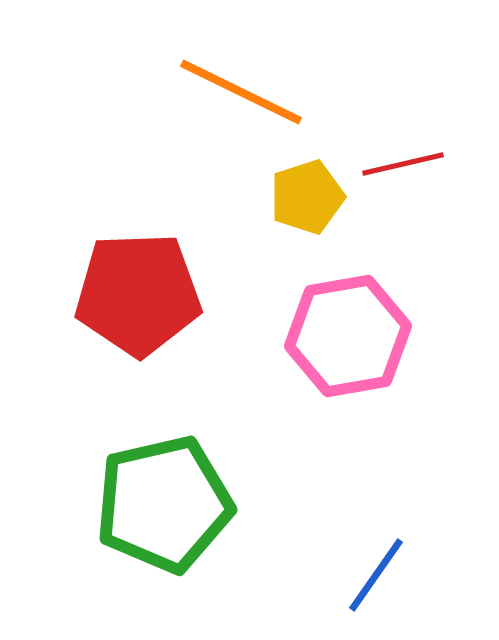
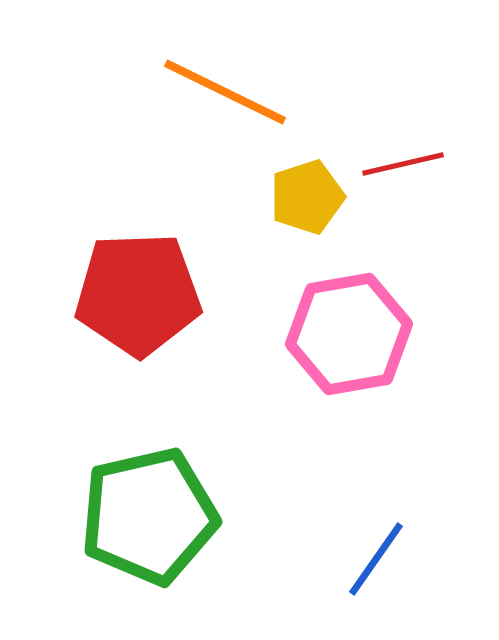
orange line: moved 16 px left
pink hexagon: moved 1 px right, 2 px up
green pentagon: moved 15 px left, 12 px down
blue line: moved 16 px up
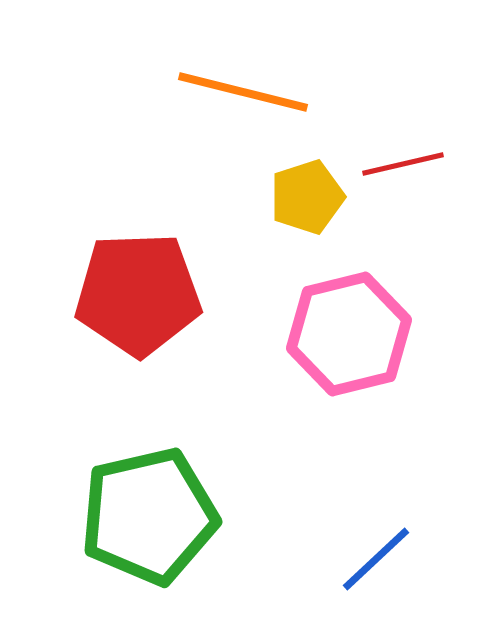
orange line: moved 18 px right; rotated 12 degrees counterclockwise
pink hexagon: rotated 4 degrees counterclockwise
blue line: rotated 12 degrees clockwise
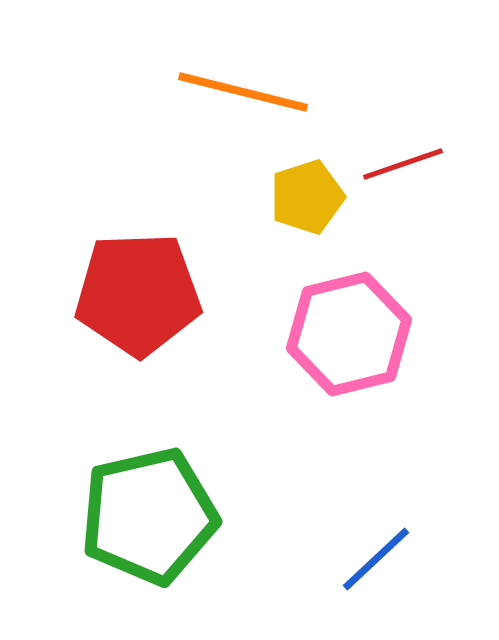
red line: rotated 6 degrees counterclockwise
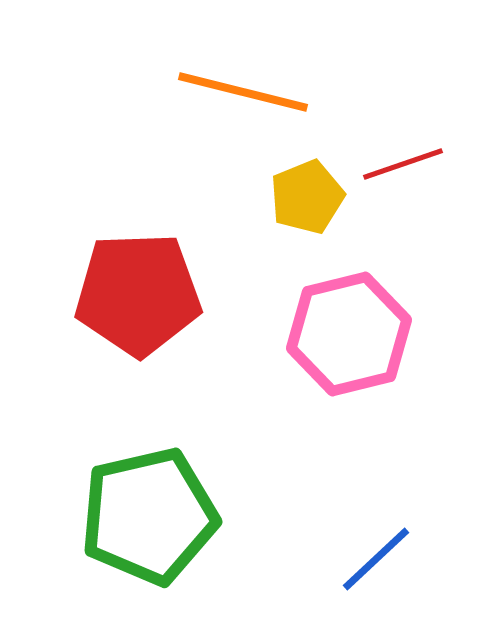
yellow pentagon: rotated 4 degrees counterclockwise
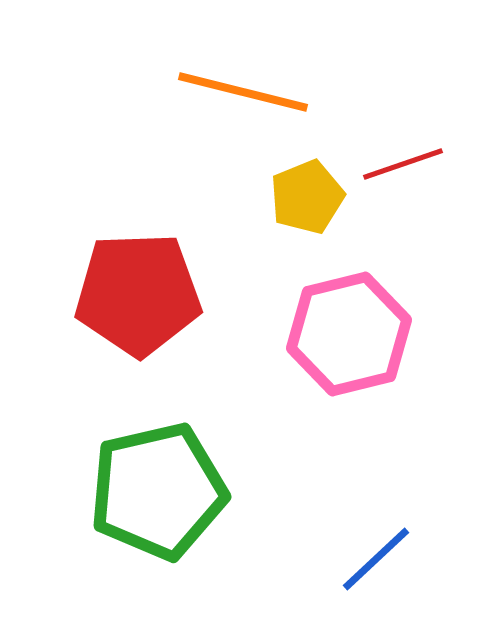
green pentagon: moved 9 px right, 25 px up
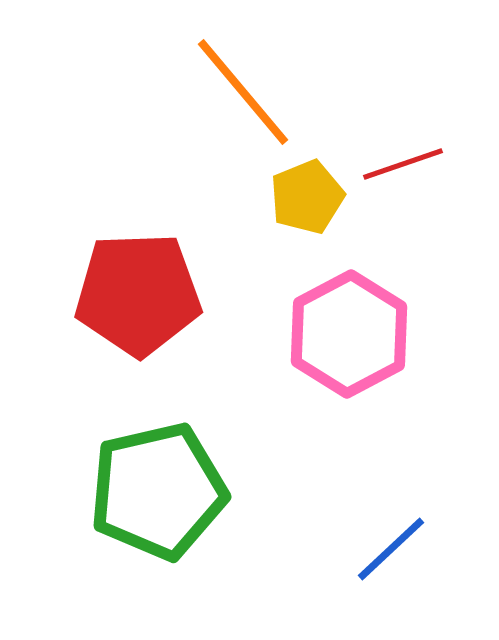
orange line: rotated 36 degrees clockwise
pink hexagon: rotated 14 degrees counterclockwise
blue line: moved 15 px right, 10 px up
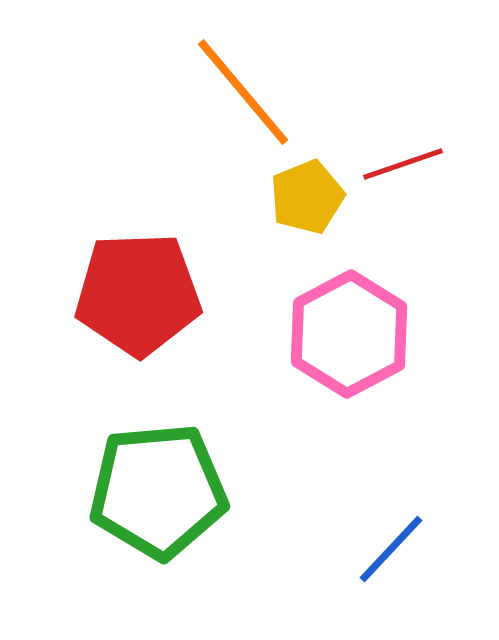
green pentagon: rotated 8 degrees clockwise
blue line: rotated 4 degrees counterclockwise
